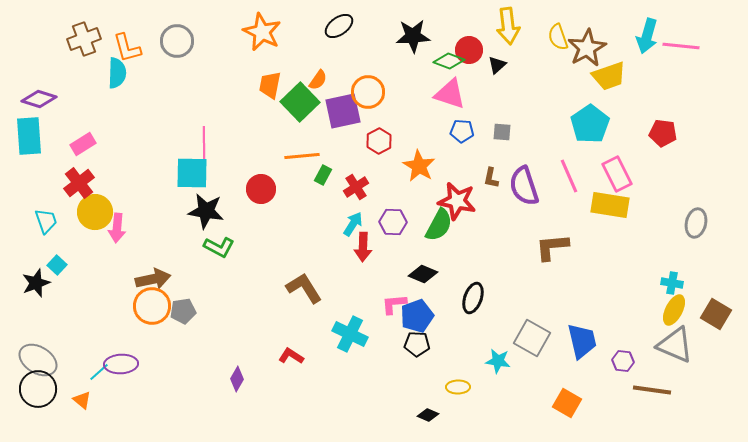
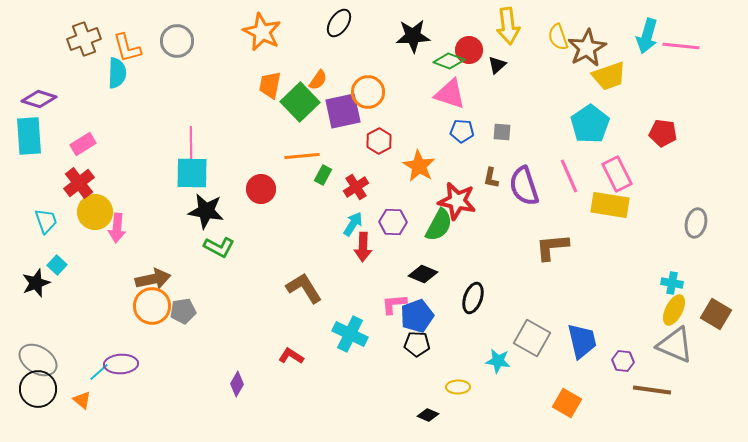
black ellipse at (339, 26): moved 3 px up; rotated 20 degrees counterclockwise
pink line at (204, 143): moved 13 px left
purple diamond at (237, 379): moved 5 px down
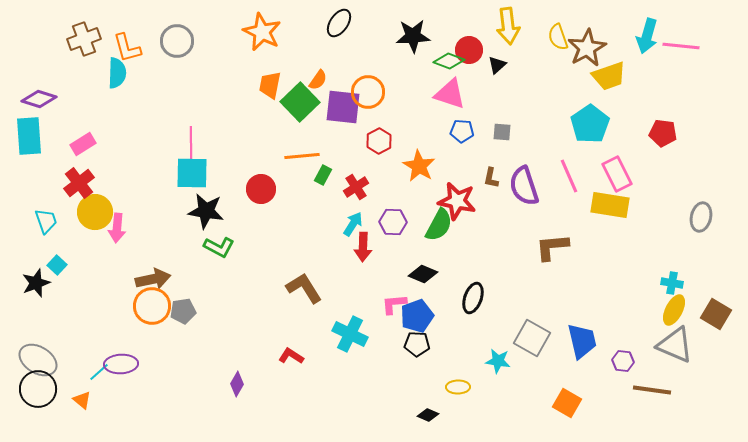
purple square at (343, 111): moved 4 px up; rotated 18 degrees clockwise
gray ellipse at (696, 223): moved 5 px right, 6 px up
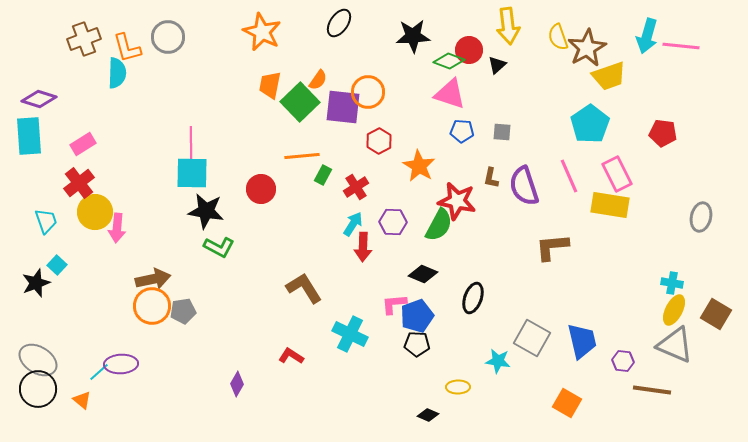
gray circle at (177, 41): moved 9 px left, 4 px up
